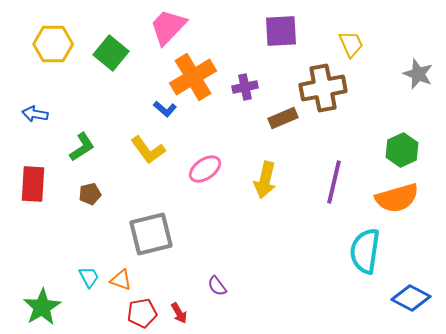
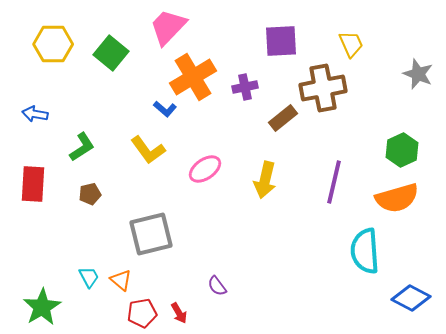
purple square: moved 10 px down
brown rectangle: rotated 16 degrees counterclockwise
cyan semicircle: rotated 12 degrees counterclockwise
orange triangle: rotated 20 degrees clockwise
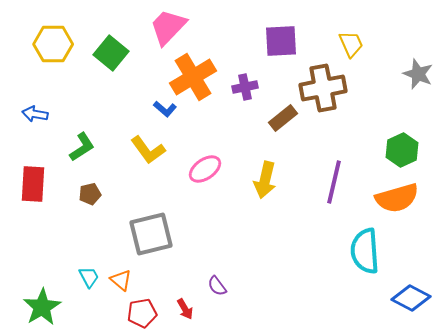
red arrow: moved 6 px right, 4 px up
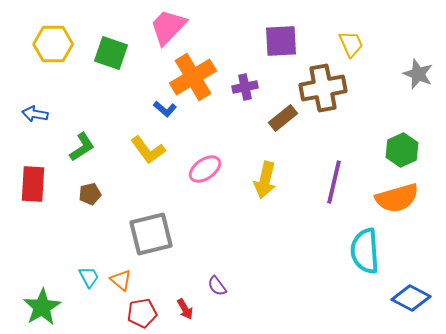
green square: rotated 20 degrees counterclockwise
